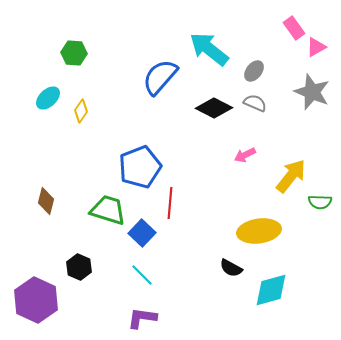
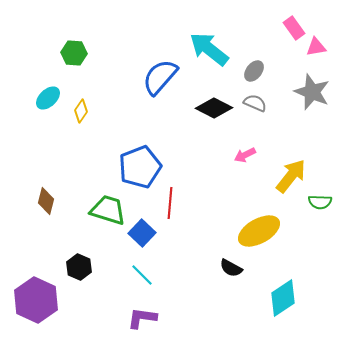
pink triangle: rotated 20 degrees clockwise
yellow ellipse: rotated 21 degrees counterclockwise
cyan diamond: moved 12 px right, 8 px down; rotated 18 degrees counterclockwise
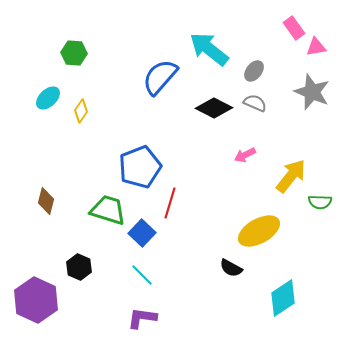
red line: rotated 12 degrees clockwise
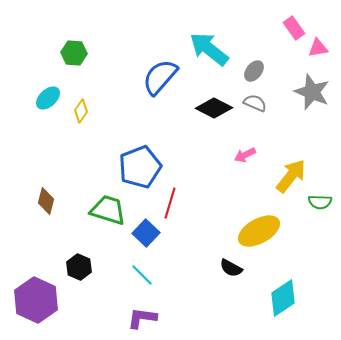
pink triangle: moved 2 px right, 1 px down
blue square: moved 4 px right
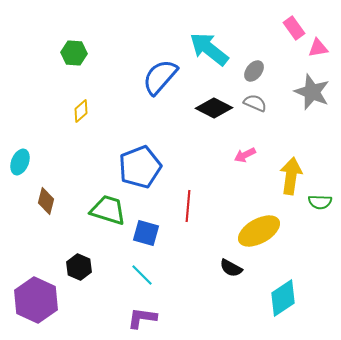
cyan ellipse: moved 28 px left, 64 px down; rotated 25 degrees counterclockwise
yellow diamond: rotated 15 degrees clockwise
yellow arrow: rotated 30 degrees counterclockwise
red line: moved 18 px right, 3 px down; rotated 12 degrees counterclockwise
blue square: rotated 28 degrees counterclockwise
